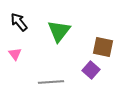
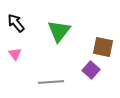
black arrow: moved 3 px left, 1 px down
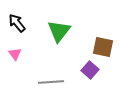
black arrow: moved 1 px right
purple square: moved 1 px left
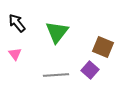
green triangle: moved 2 px left, 1 px down
brown square: rotated 10 degrees clockwise
gray line: moved 5 px right, 7 px up
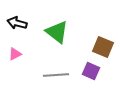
black arrow: rotated 36 degrees counterclockwise
green triangle: rotated 30 degrees counterclockwise
pink triangle: rotated 40 degrees clockwise
purple square: moved 1 px right, 1 px down; rotated 18 degrees counterclockwise
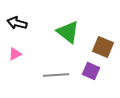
green triangle: moved 11 px right
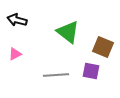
black arrow: moved 3 px up
purple square: rotated 12 degrees counterclockwise
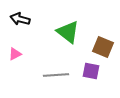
black arrow: moved 3 px right, 1 px up
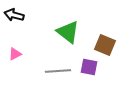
black arrow: moved 6 px left, 4 px up
brown square: moved 2 px right, 2 px up
purple square: moved 2 px left, 4 px up
gray line: moved 2 px right, 4 px up
